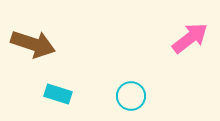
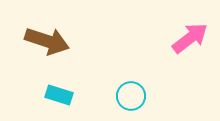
brown arrow: moved 14 px right, 3 px up
cyan rectangle: moved 1 px right, 1 px down
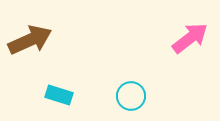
brown arrow: moved 17 px left, 1 px up; rotated 42 degrees counterclockwise
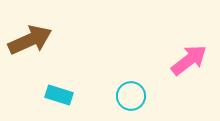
pink arrow: moved 1 px left, 22 px down
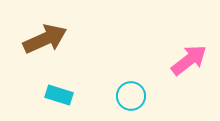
brown arrow: moved 15 px right, 1 px up
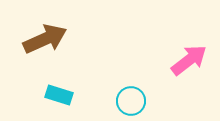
cyan circle: moved 5 px down
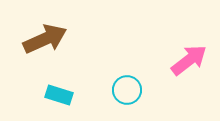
cyan circle: moved 4 px left, 11 px up
